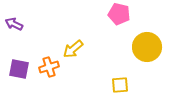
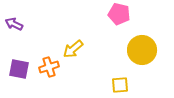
yellow circle: moved 5 px left, 3 px down
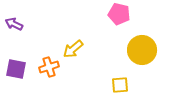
purple square: moved 3 px left
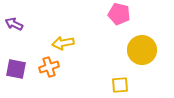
yellow arrow: moved 10 px left, 6 px up; rotated 30 degrees clockwise
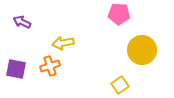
pink pentagon: rotated 10 degrees counterclockwise
purple arrow: moved 8 px right, 2 px up
orange cross: moved 1 px right, 1 px up
yellow square: rotated 30 degrees counterclockwise
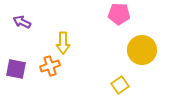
yellow arrow: rotated 80 degrees counterclockwise
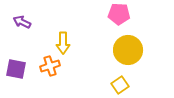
yellow circle: moved 14 px left
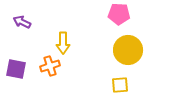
yellow square: rotated 30 degrees clockwise
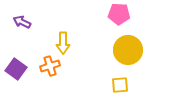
purple square: rotated 25 degrees clockwise
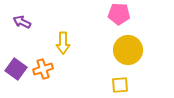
orange cross: moved 7 px left, 3 px down
